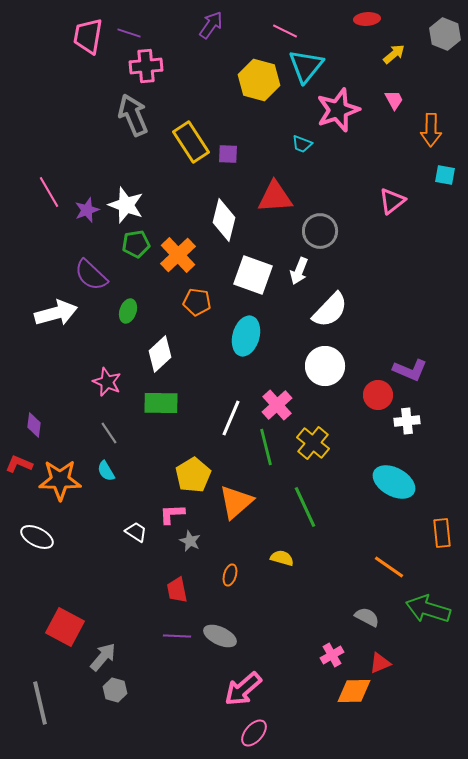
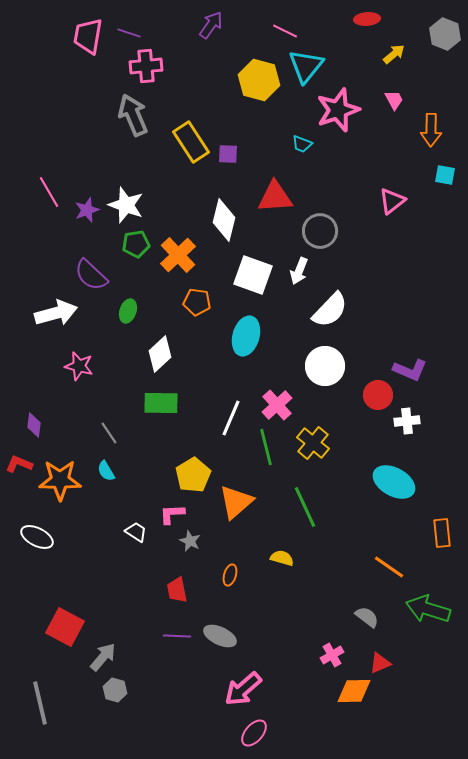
pink star at (107, 382): moved 28 px left, 16 px up; rotated 8 degrees counterclockwise
gray semicircle at (367, 617): rotated 10 degrees clockwise
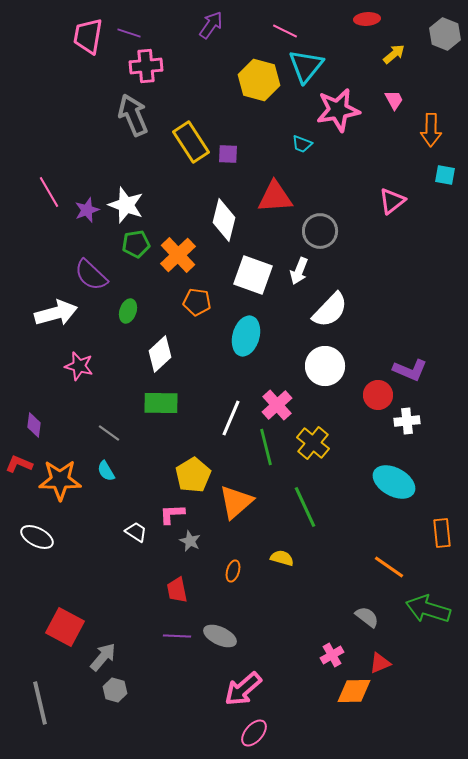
pink star at (338, 110): rotated 9 degrees clockwise
gray line at (109, 433): rotated 20 degrees counterclockwise
orange ellipse at (230, 575): moved 3 px right, 4 px up
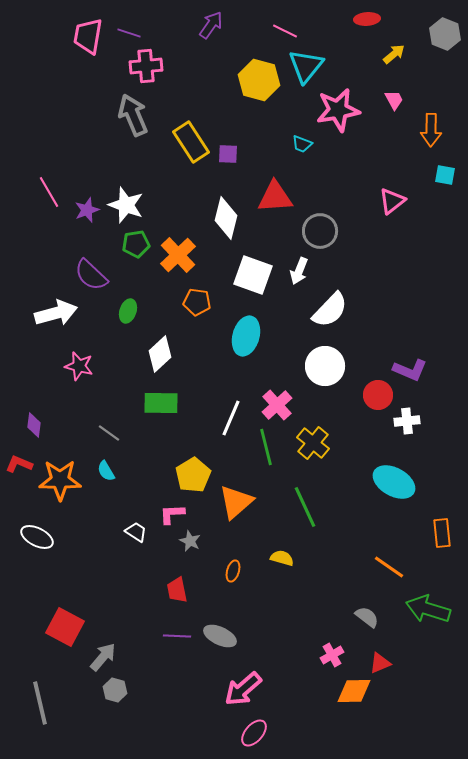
white diamond at (224, 220): moved 2 px right, 2 px up
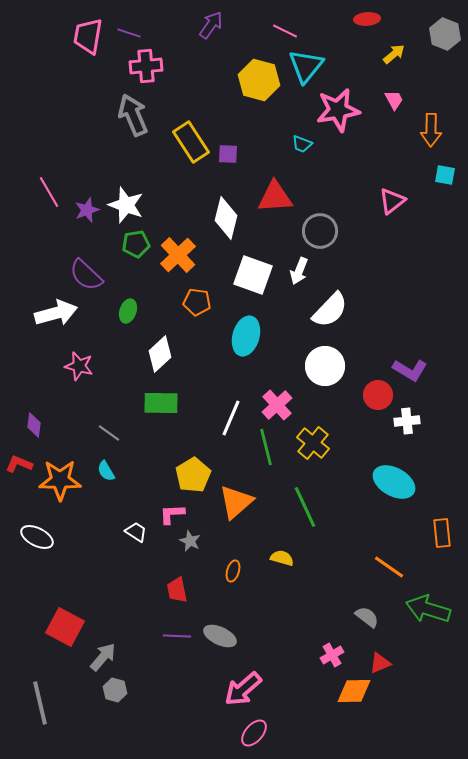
purple semicircle at (91, 275): moved 5 px left
purple L-shape at (410, 370): rotated 8 degrees clockwise
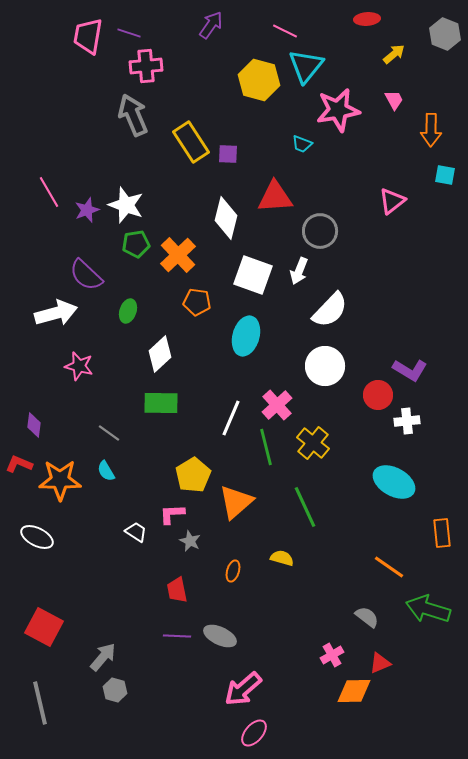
red square at (65, 627): moved 21 px left
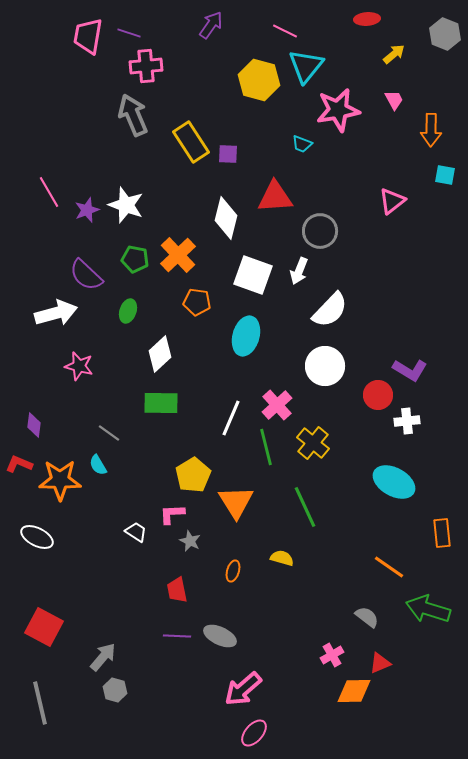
green pentagon at (136, 244): moved 1 px left, 15 px down; rotated 20 degrees clockwise
cyan semicircle at (106, 471): moved 8 px left, 6 px up
orange triangle at (236, 502): rotated 21 degrees counterclockwise
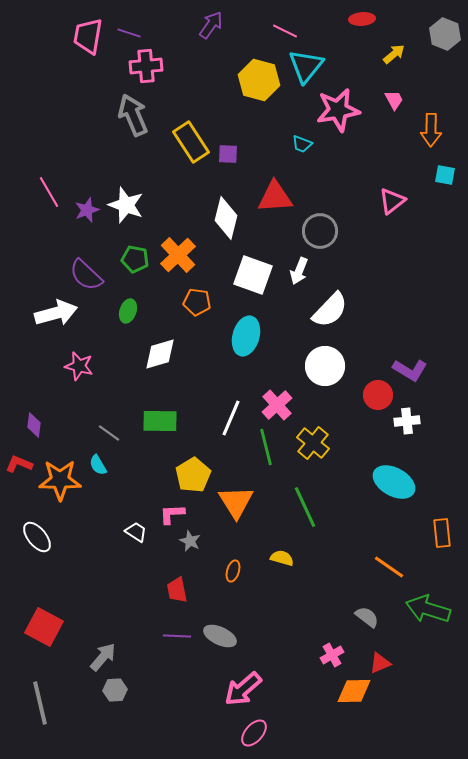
red ellipse at (367, 19): moved 5 px left
white diamond at (160, 354): rotated 27 degrees clockwise
green rectangle at (161, 403): moved 1 px left, 18 px down
white ellipse at (37, 537): rotated 24 degrees clockwise
gray hexagon at (115, 690): rotated 20 degrees counterclockwise
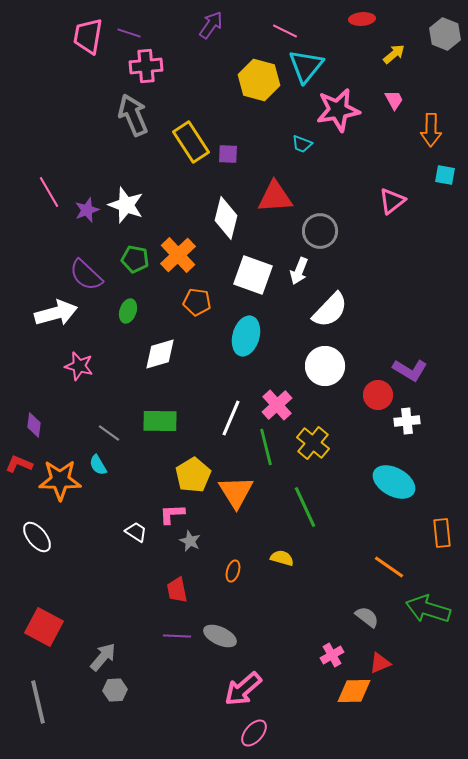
orange triangle at (236, 502): moved 10 px up
gray line at (40, 703): moved 2 px left, 1 px up
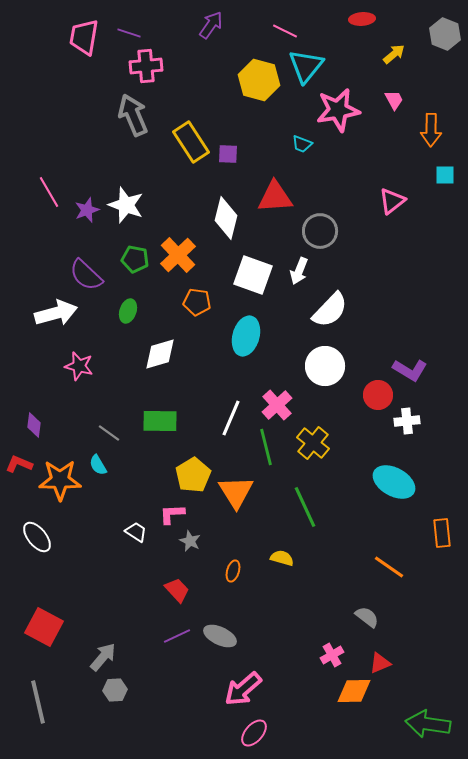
pink trapezoid at (88, 36): moved 4 px left, 1 px down
cyan square at (445, 175): rotated 10 degrees counterclockwise
red trapezoid at (177, 590): rotated 148 degrees clockwise
green arrow at (428, 609): moved 115 px down; rotated 9 degrees counterclockwise
purple line at (177, 636): rotated 28 degrees counterclockwise
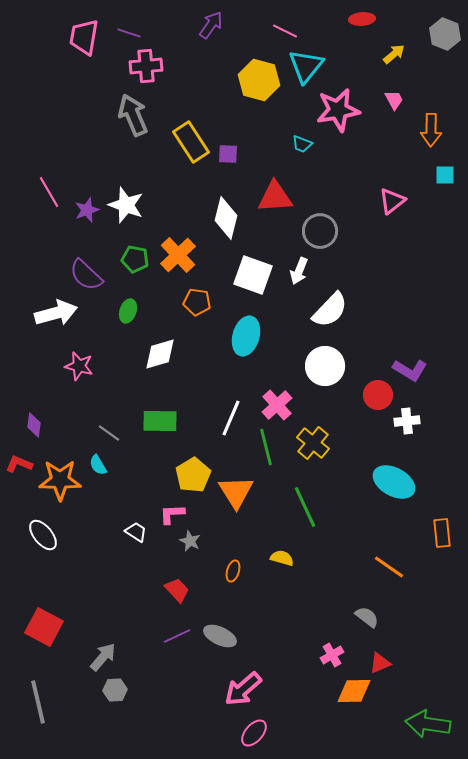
white ellipse at (37, 537): moved 6 px right, 2 px up
